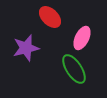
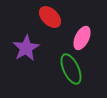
purple star: rotated 16 degrees counterclockwise
green ellipse: moved 3 px left; rotated 8 degrees clockwise
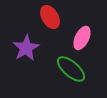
red ellipse: rotated 15 degrees clockwise
green ellipse: rotated 24 degrees counterclockwise
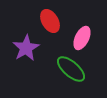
red ellipse: moved 4 px down
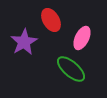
red ellipse: moved 1 px right, 1 px up
purple star: moved 2 px left, 6 px up
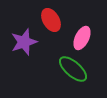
purple star: rotated 12 degrees clockwise
green ellipse: moved 2 px right
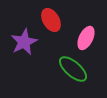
pink ellipse: moved 4 px right
purple star: rotated 8 degrees counterclockwise
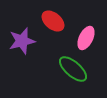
red ellipse: moved 2 px right, 1 px down; rotated 20 degrees counterclockwise
purple star: moved 2 px left, 1 px up; rotated 12 degrees clockwise
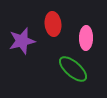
red ellipse: moved 3 px down; rotated 45 degrees clockwise
pink ellipse: rotated 25 degrees counterclockwise
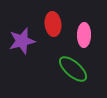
pink ellipse: moved 2 px left, 3 px up
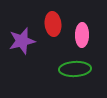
pink ellipse: moved 2 px left
green ellipse: moved 2 px right; rotated 44 degrees counterclockwise
